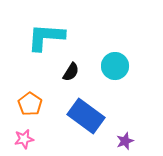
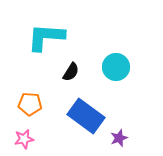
cyan circle: moved 1 px right, 1 px down
orange pentagon: rotated 30 degrees counterclockwise
purple star: moved 6 px left, 3 px up
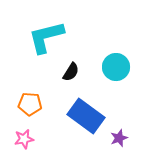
cyan L-shape: rotated 18 degrees counterclockwise
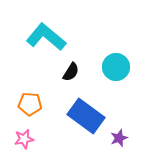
cyan L-shape: rotated 54 degrees clockwise
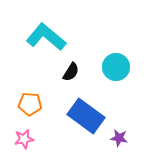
purple star: rotated 30 degrees clockwise
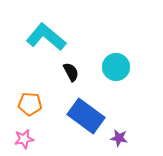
black semicircle: rotated 60 degrees counterclockwise
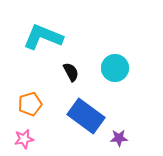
cyan L-shape: moved 3 px left; rotated 18 degrees counterclockwise
cyan circle: moved 1 px left, 1 px down
orange pentagon: rotated 20 degrees counterclockwise
purple star: rotated 12 degrees counterclockwise
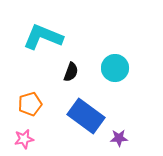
black semicircle: rotated 48 degrees clockwise
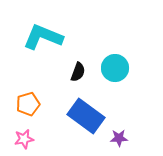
black semicircle: moved 7 px right
orange pentagon: moved 2 px left
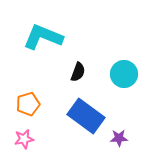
cyan circle: moved 9 px right, 6 px down
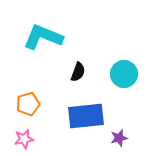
blue rectangle: rotated 42 degrees counterclockwise
purple star: rotated 12 degrees counterclockwise
